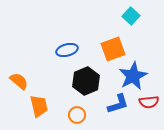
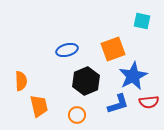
cyan square: moved 11 px right, 5 px down; rotated 30 degrees counterclockwise
orange semicircle: moved 2 px right; rotated 48 degrees clockwise
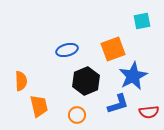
cyan square: rotated 24 degrees counterclockwise
red semicircle: moved 10 px down
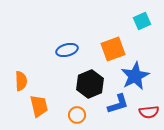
cyan square: rotated 12 degrees counterclockwise
blue star: moved 2 px right
black hexagon: moved 4 px right, 3 px down
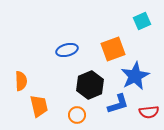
black hexagon: moved 1 px down
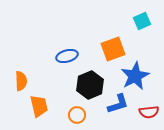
blue ellipse: moved 6 px down
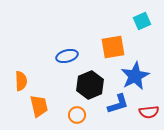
orange square: moved 2 px up; rotated 10 degrees clockwise
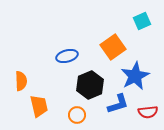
orange square: rotated 25 degrees counterclockwise
red semicircle: moved 1 px left
